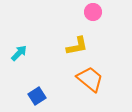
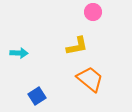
cyan arrow: rotated 48 degrees clockwise
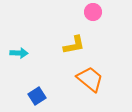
yellow L-shape: moved 3 px left, 1 px up
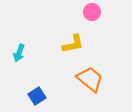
pink circle: moved 1 px left
yellow L-shape: moved 1 px left, 1 px up
cyan arrow: rotated 108 degrees clockwise
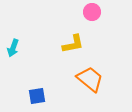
cyan arrow: moved 6 px left, 5 px up
blue square: rotated 24 degrees clockwise
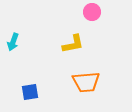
cyan arrow: moved 6 px up
orange trapezoid: moved 4 px left, 3 px down; rotated 136 degrees clockwise
blue square: moved 7 px left, 4 px up
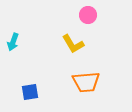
pink circle: moved 4 px left, 3 px down
yellow L-shape: rotated 70 degrees clockwise
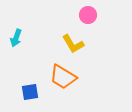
cyan arrow: moved 3 px right, 4 px up
orange trapezoid: moved 23 px left, 5 px up; rotated 36 degrees clockwise
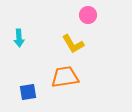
cyan arrow: moved 3 px right; rotated 24 degrees counterclockwise
orange trapezoid: moved 2 px right; rotated 140 degrees clockwise
blue square: moved 2 px left
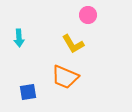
orange trapezoid: rotated 148 degrees counterclockwise
